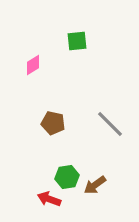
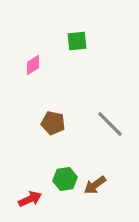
green hexagon: moved 2 px left, 2 px down
red arrow: moved 19 px left; rotated 135 degrees clockwise
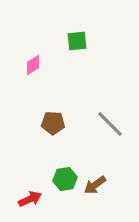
brown pentagon: rotated 10 degrees counterclockwise
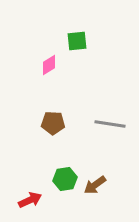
pink diamond: moved 16 px right
gray line: rotated 36 degrees counterclockwise
red arrow: moved 1 px down
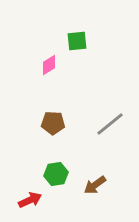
gray line: rotated 48 degrees counterclockwise
green hexagon: moved 9 px left, 5 px up
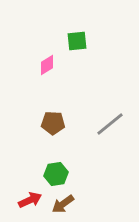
pink diamond: moved 2 px left
brown arrow: moved 32 px left, 19 px down
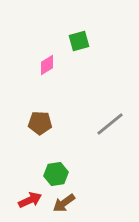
green square: moved 2 px right; rotated 10 degrees counterclockwise
brown pentagon: moved 13 px left
brown arrow: moved 1 px right, 1 px up
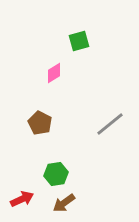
pink diamond: moved 7 px right, 8 px down
brown pentagon: rotated 25 degrees clockwise
red arrow: moved 8 px left, 1 px up
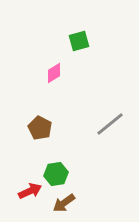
brown pentagon: moved 5 px down
red arrow: moved 8 px right, 8 px up
